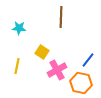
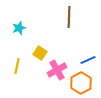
brown line: moved 8 px right
cyan star: rotated 24 degrees counterclockwise
yellow square: moved 2 px left, 1 px down
blue line: rotated 28 degrees clockwise
orange hexagon: rotated 20 degrees clockwise
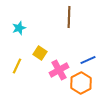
yellow line: rotated 14 degrees clockwise
pink cross: moved 2 px right
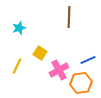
orange hexagon: rotated 20 degrees clockwise
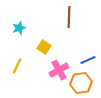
yellow square: moved 4 px right, 6 px up
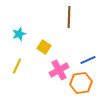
cyan star: moved 6 px down
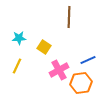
cyan star: moved 4 px down; rotated 16 degrees clockwise
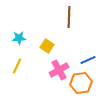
yellow square: moved 3 px right, 1 px up
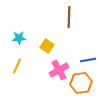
blue line: rotated 14 degrees clockwise
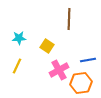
brown line: moved 2 px down
